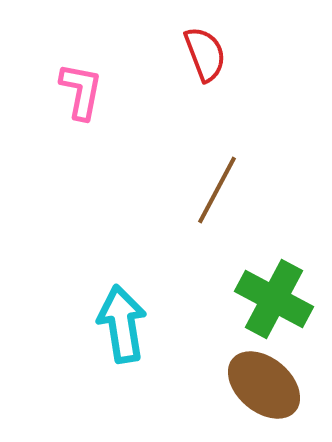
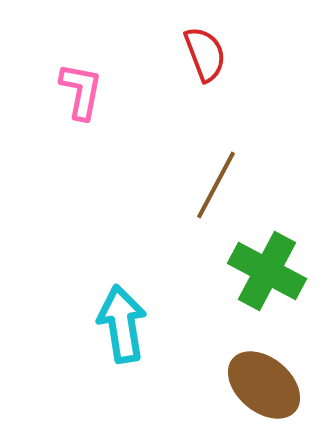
brown line: moved 1 px left, 5 px up
green cross: moved 7 px left, 28 px up
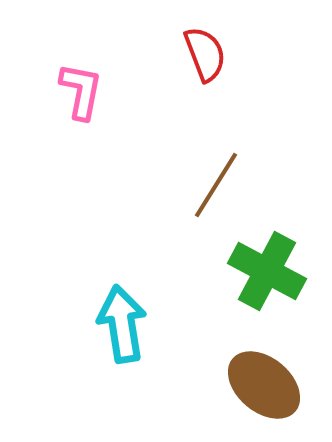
brown line: rotated 4 degrees clockwise
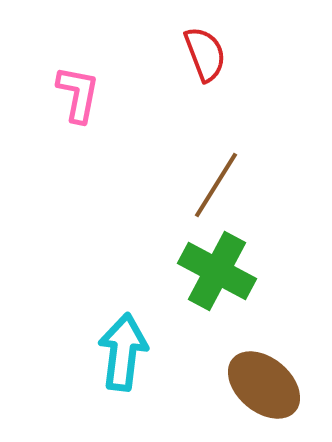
pink L-shape: moved 3 px left, 3 px down
green cross: moved 50 px left
cyan arrow: moved 1 px right, 28 px down; rotated 16 degrees clockwise
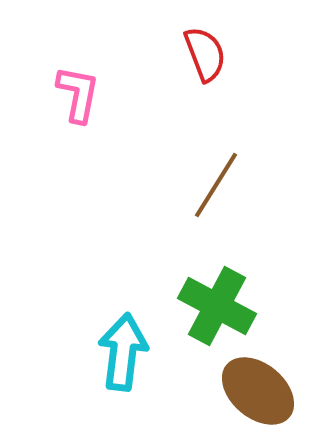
green cross: moved 35 px down
brown ellipse: moved 6 px left, 6 px down
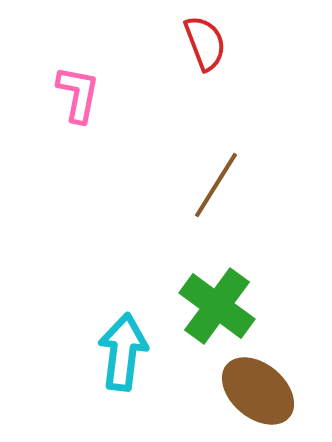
red semicircle: moved 11 px up
green cross: rotated 8 degrees clockwise
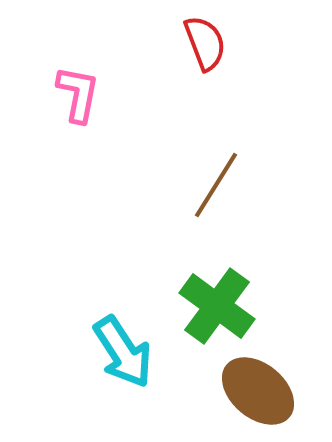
cyan arrow: rotated 140 degrees clockwise
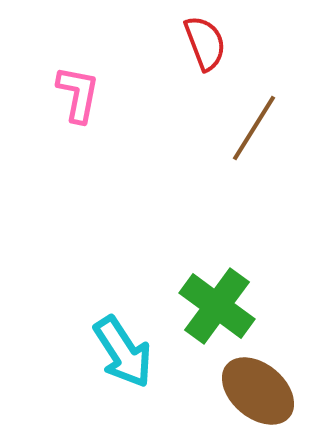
brown line: moved 38 px right, 57 px up
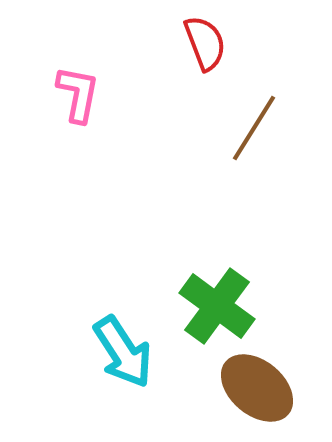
brown ellipse: moved 1 px left, 3 px up
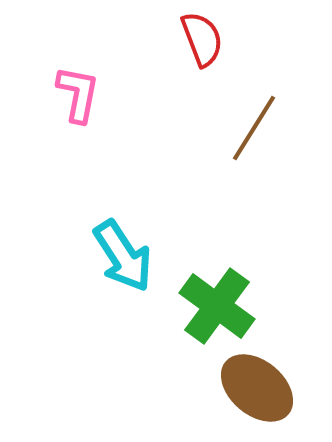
red semicircle: moved 3 px left, 4 px up
cyan arrow: moved 96 px up
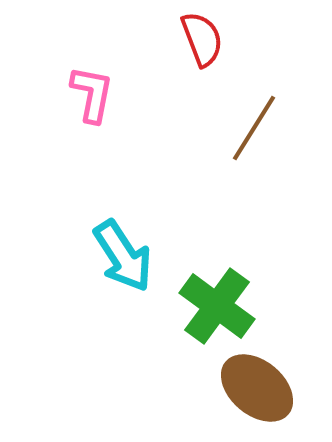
pink L-shape: moved 14 px right
